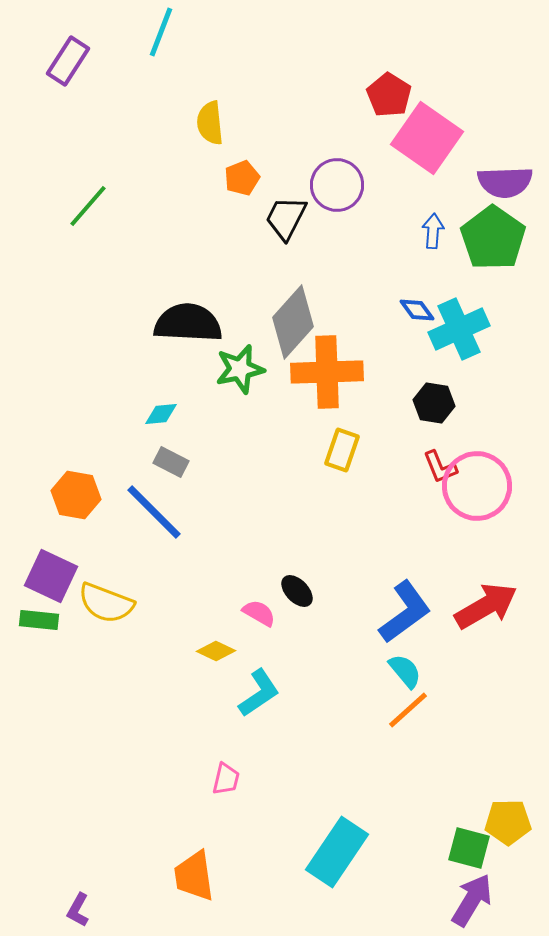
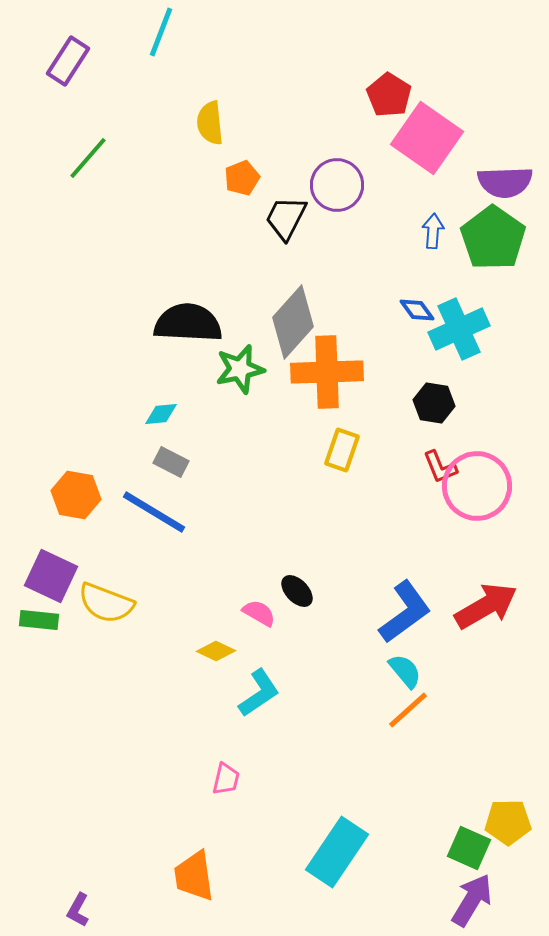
green line at (88, 206): moved 48 px up
blue line at (154, 512): rotated 14 degrees counterclockwise
green square at (469, 848): rotated 9 degrees clockwise
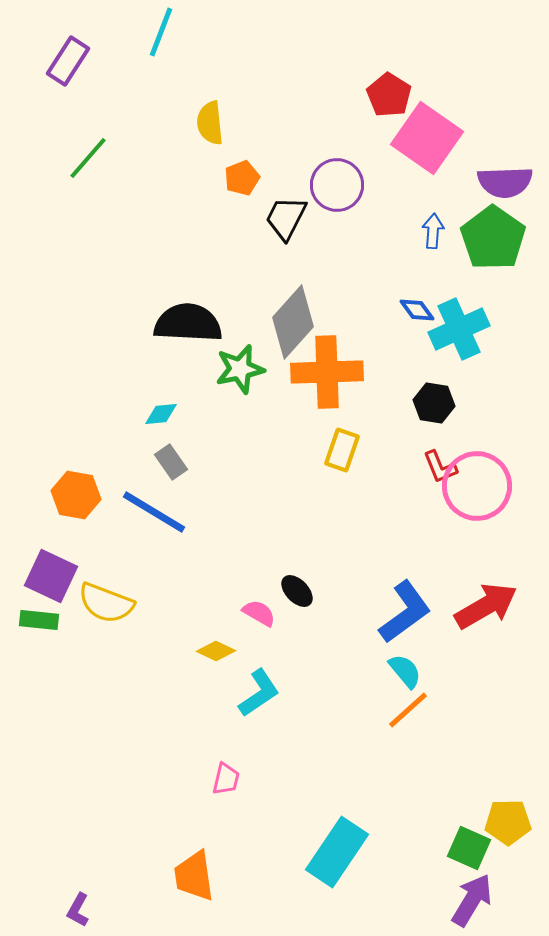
gray rectangle at (171, 462): rotated 28 degrees clockwise
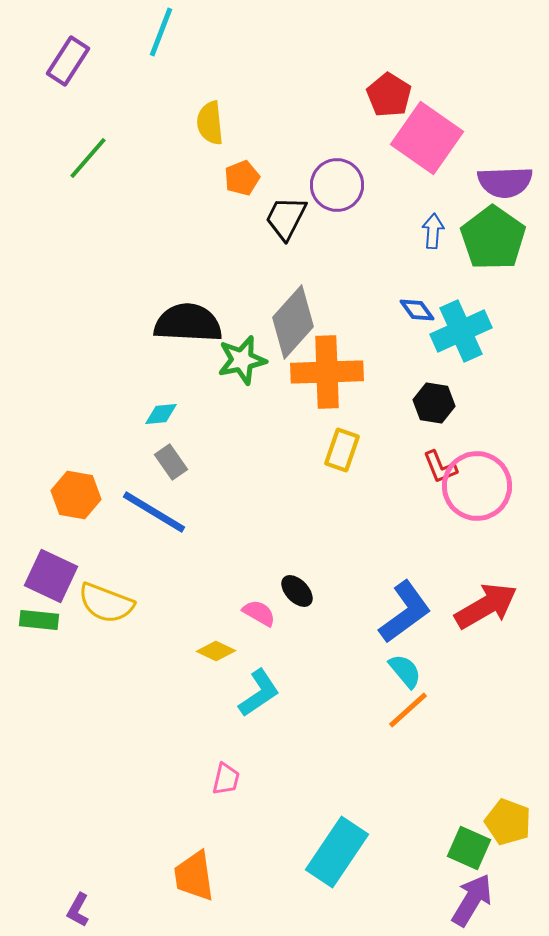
cyan cross at (459, 329): moved 2 px right, 2 px down
green star at (240, 369): moved 2 px right, 9 px up
yellow pentagon at (508, 822): rotated 21 degrees clockwise
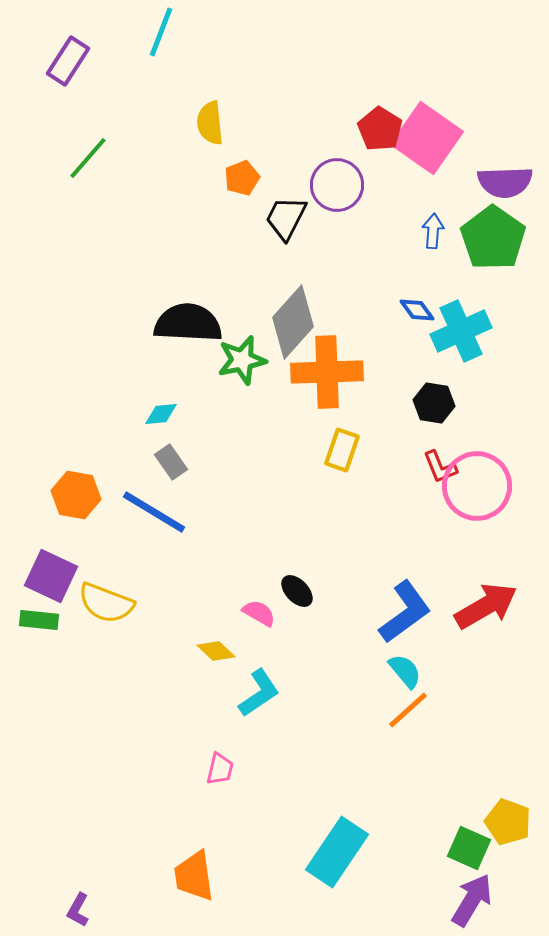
red pentagon at (389, 95): moved 9 px left, 34 px down
yellow diamond at (216, 651): rotated 18 degrees clockwise
pink trapezoid at (226, 779): moved 6 px left, 10 px up
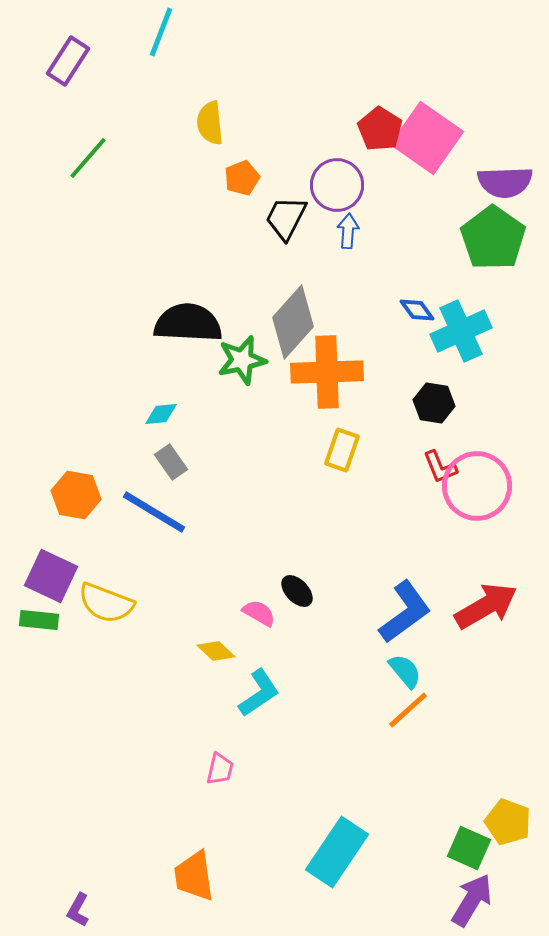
blue arrow at (433, 231): moved 85 px left
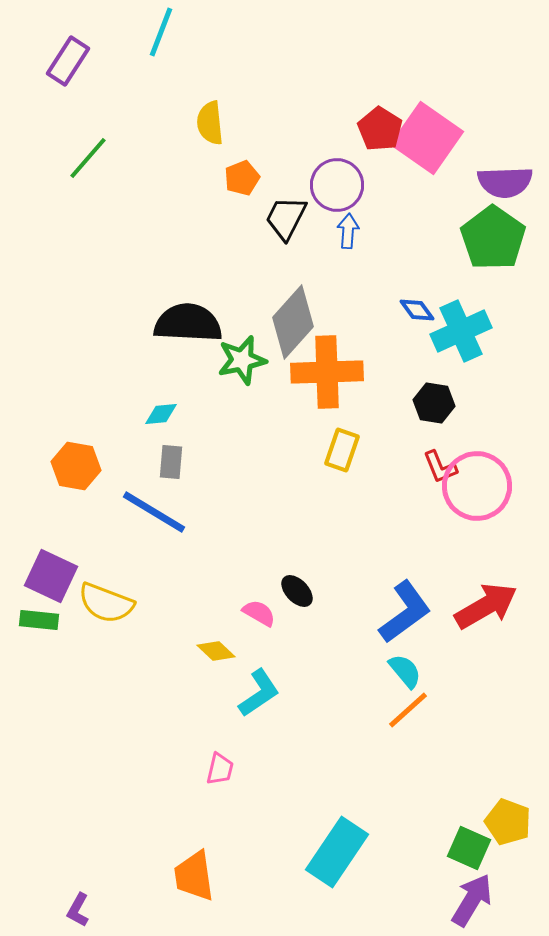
gray rectangle at (171, 462): rotated 40 degrees clockwise
orange hexagon at (76, 495): moved 29 px up
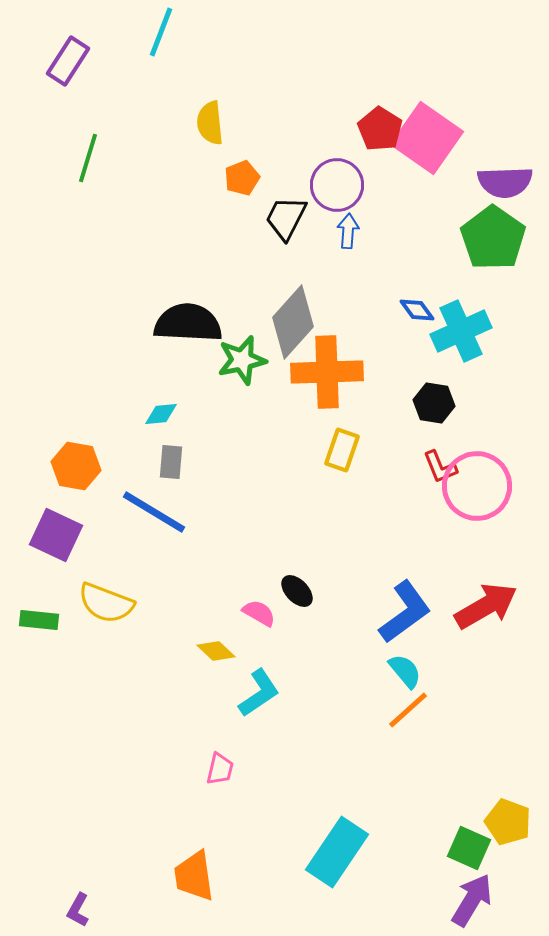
green line at (88, 158): rotated 24 degrees counterclockwise
purple square at (51, 576): moved 5 px right, 41 px up
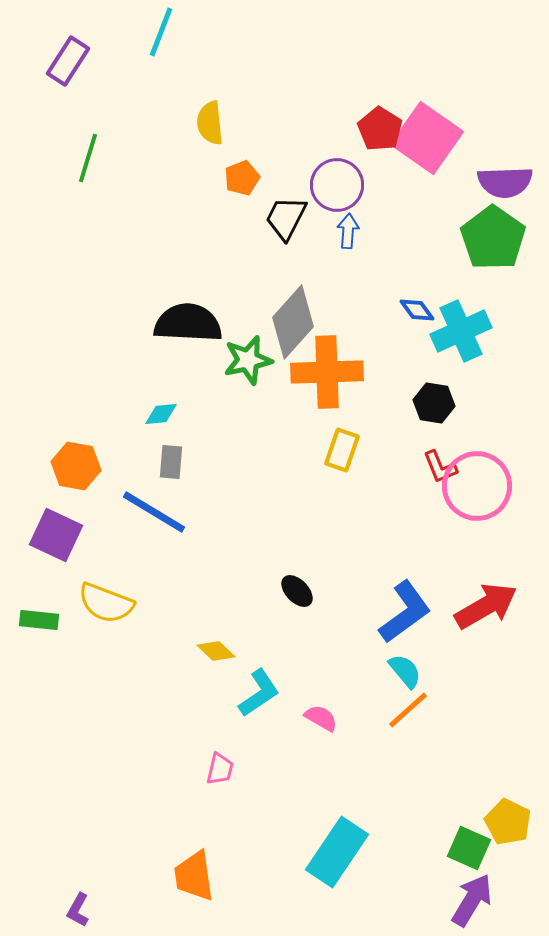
green star at (242, 360): moved 6 px right
pink semicircle at (259, 613): moved 62 px right, 105 px down
yellow pentagon at (508, 822): rotated 6 degrees clockwise
